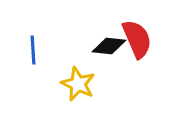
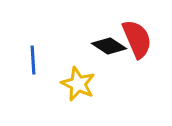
black diamond: rotated 28 degrees clockwise
blue line: moved 10 px down
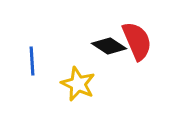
red semicircle: moved 2 px down
blue line: moved 1 px left, 1 px down
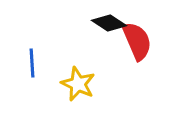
black diamond: moved 23 px up
blue line: moved 2 px down
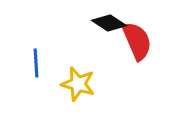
blue line: moved 4 px right
yellow star: rotated 8 degrees counterclockwise
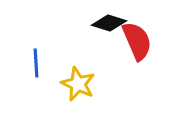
black diamond: rotated 16 degrees counterclockwise
yellow star: rotated 8 degrees clockwise
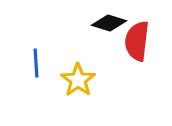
red semicircle: rotated 150 degrees counterclockwise
yellow star: moved 4 px up; rotated 12 degrees clockwise
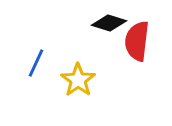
blue line: rotated 28 degrees clockwise
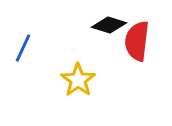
black diamond: moved 2 px down
blue line: moved 13 px left, 15 px up
